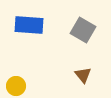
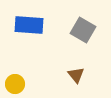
brown triangle: moved 7 px left
yellow circle: moved 1 px left, 2 px up
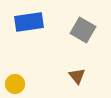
blue rectangle: moved 3 px up; rotated 12 degrees counterclockwise
brown triangle: moved 1 px right, 1 px down
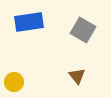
yellow circle: moved 1 px left, 2 px up
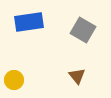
yellow circle: moved 2 px up
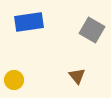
gray square: moved 9 px right
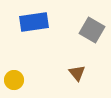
blue rectangle: moved 5 px right
brown triangle: moved 3 px up
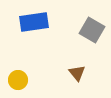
yellow circle: moved 4 px right
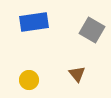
brown triangle: moved 1 px down
yellow circle: moved 11 px right
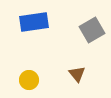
gray square: rotated 30 degrees clockwise
